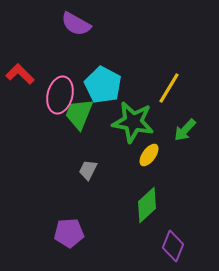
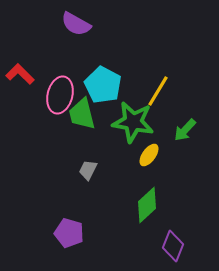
yellow line: moved 11 px left, 3 px down
green trapezoid: moved 3 px right; rotated 36 degrees counterclockwise
purple pentagon: rotated 20 degrees clockwise
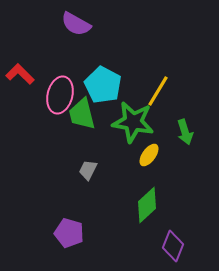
green arrow: moved 2 px down; rotated 60 degrees counterclockwise
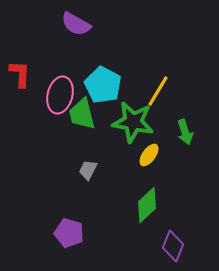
red L-shape: rotated 48 degrees clockwise
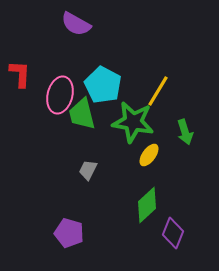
purple diamond: moved 13 px up
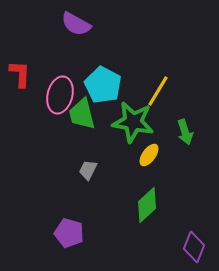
purple diamond: moved 21 px right, 14 px down
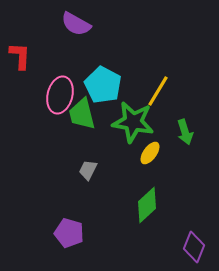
red L-shape: moved 18 px up
yellow ellipse: moved 1 px right, 2 px up
